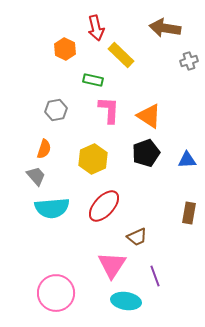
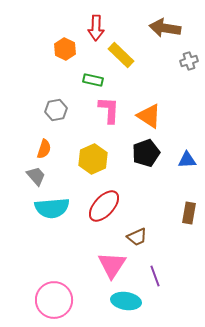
red arrow: rotated 15 degrees clockwise
pink circle: moved 2 px left, 7 px down
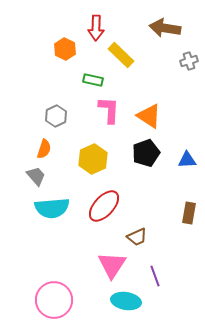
gray hexagon: moved 6 px down; rotated 15 degrees counterclockwise
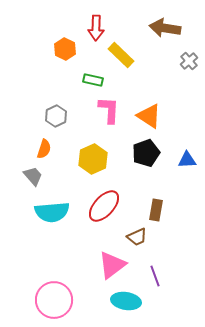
gray cross: rotated 24 degrees counterclockwise
gray trapezoid: moved 3 px left
cyan semicircle: moved 4 px down
brown rectangle: moved 33 px left, 3 px up
pink triangle: rotated 20 degrees clockwise
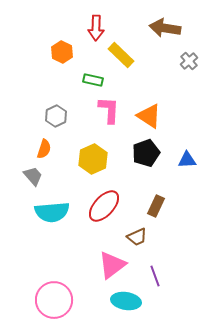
orange hexagon: moved 3 px left, 3 px down
brown rectangle: moved 4 px up; rotated 15 degrees clockwise
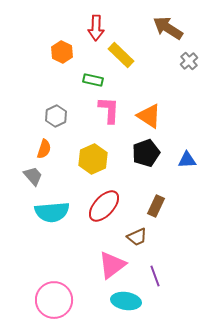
brown arrow: moved 3 px right; rotated 24 degrees clockwise
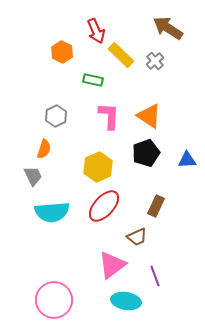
red arrow: moved 3 px down; rotated 25 degrees counterclockwise
gray cross: moved 34 px left
pink L-shape: moved 6 px down
yellow hexagon: moved 5 px right, 8 px down
gray trapezoid: rotated 15 degrees clockwise
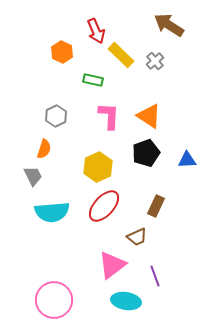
brown arrow: moved 1 px right, 3 px up
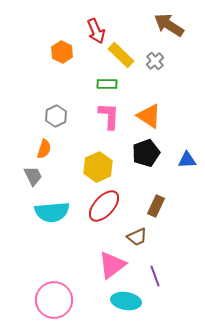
green rectangle: moved 14 px right, 4 px down; rotated 12 degrees counterclockwise
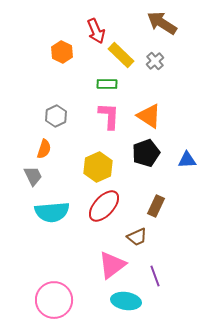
brown arrow: moved 7 px left, 2 px up
